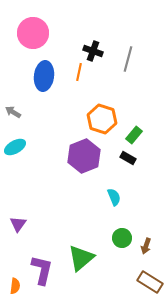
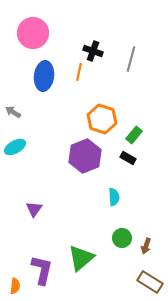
gray line: moved 3 px right
purple hexagon: moved 1 px right
cyan semicircle: rotated 18 degrees clockwise
purple triangle: moved 16 px right, 15 px up
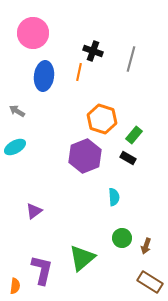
gray arrow: moved 4 px right, 1 px up
purple triangle: moved 2 px down; rotated 18 degrees clockwise
green triangle: moved 1 px right
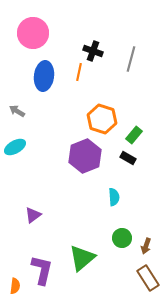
purple triangle: moved 1 px left, 4 px down
brown rectangle: moved 2 px left, 4 px up; rotated 25 degrees clockwise
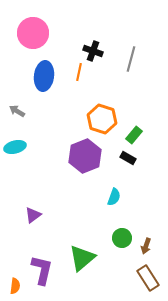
cyan ellipse: rotated 15 degrees clockwise
cyan semicircle: rotated 24 degrees clockwise
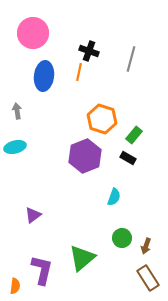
black cross: moved 4 px left
gray arrow: rotated 49 degrees clockwise
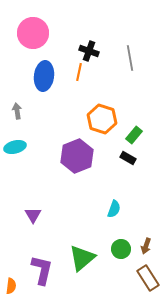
gray line: moved 1 px left, 1 px up; rotated 25 degrees counterclockwise
purple hexagon: moved 8 px left
cyan semicircle: moved 12 px down
purple triangle: rotated 24 degrees counterclockwise
green circle: moved 1 px left, 11 px down
orange semicircle: moved 4 px left
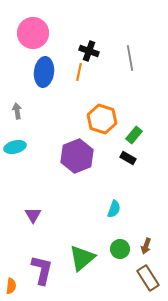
blue ellipse: moved 4 px up
green circle: moved 1 px left
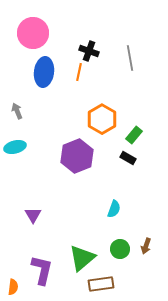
gray arrow: rotated 14 degrees counterclockwise
orange hexagon: rotated 12 degrees clockwise
brown rectangle: moved 47 px left, 6 px down; rotated 65 degrees counterclockwise
orange semicircle: moved 2 px right, 1 px down
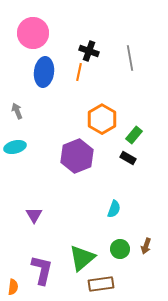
purple triangle: moved 1 px right
